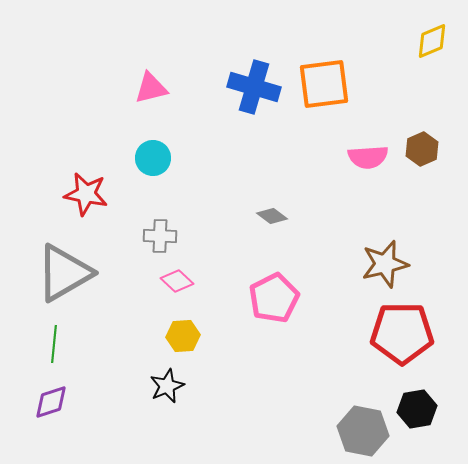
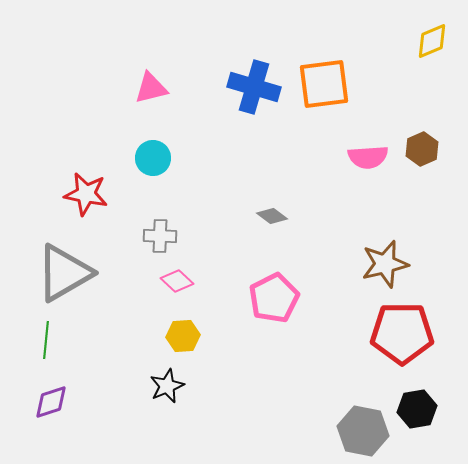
green line: moved 8 px left, 4 px up
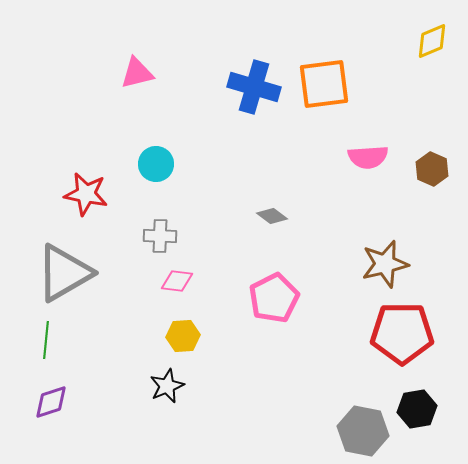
pink triangle: moved 14 px left, 15 px up
brown hexagon: moved 10 px right, 20 px down; rotated 12 degrees counterclockwise
cyan circle: moved 3 px right, 6 px down
pink diamond: rotated 36 degrees counterclockwise
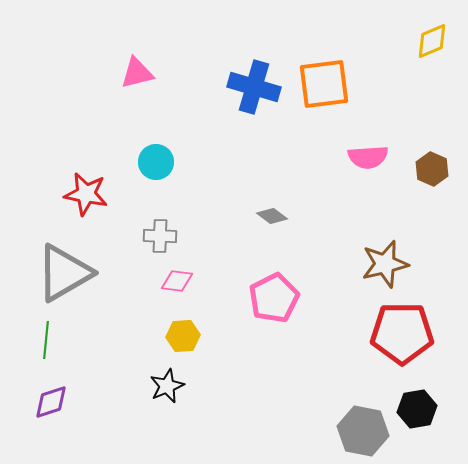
cyan circle: moved 2 px up
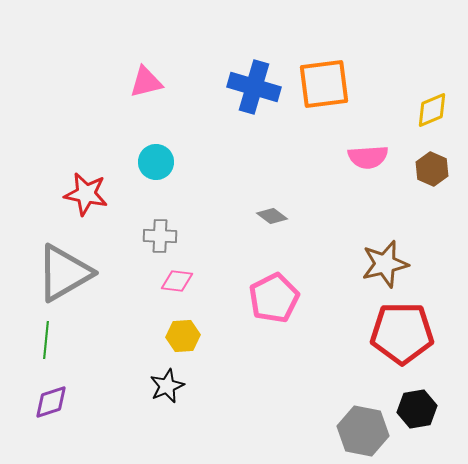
yellow diamond: moved 69 px down
pink triangle: moved 9 px right, 9 px down
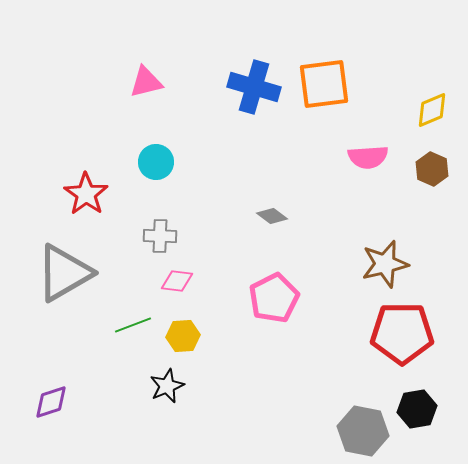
red star: rotated 24 degrees clockwise
green line: moved 87 px right, 15 px up; rotated 63 degrees clockwise
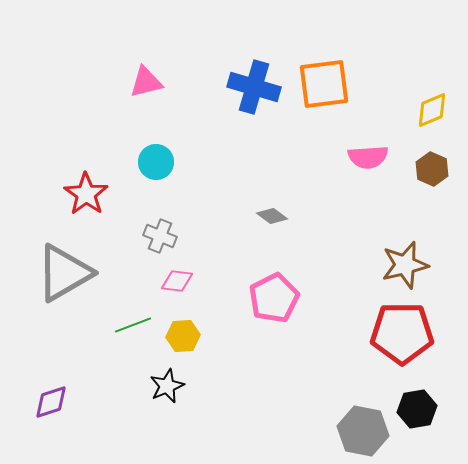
gray cross: rotated 20 degrees clockwise
brown star: moved 20 px right, 1 px down
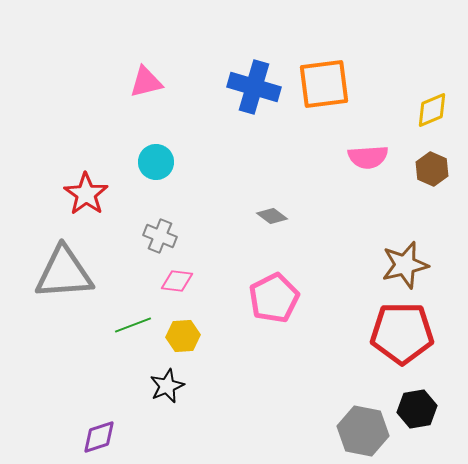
gray triangle: rotated 26 degrees clockwise
purple diamond: moved 48 px right, 35 px down
